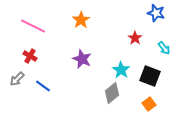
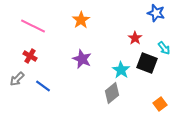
black square: moved 3 px left, 13 px up
orange square: moved 11 px right
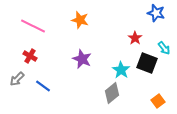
orange star: moved 1 px left; rotated 24 degrees counterclockwise
orange square: moved 2 px left, 3 px up
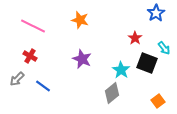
blue star: rotated 24 degrees clockwise
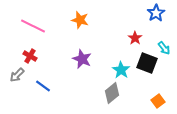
gray arrow: moved 4 px up
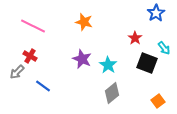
orange star: moved 4 px right, 2 px down
cyan star: moved 13 px left, 5 px up
gray arrow: moved 3 px up
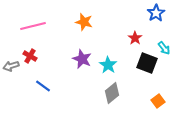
pink line: rotated 40 degrees counterclockwise
gray arrow: moved 6 px left, 6 px up; rotated 28 degrees clockwise
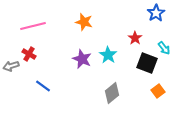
red cross: moved 1 px left, 2 px up
cyan star: moved 10 px up
orange square: moved 10 px up
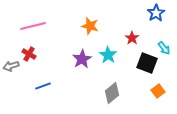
orange star: moved 6 px right, 4 px down
red star: moved 3 px left
purple star: rotated 18 degrees clockwise
blue line: rotated 56 degrees counterclockwise
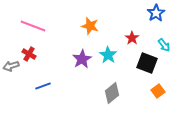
pink line: rotated 35 degrees clockwise
cyan arrow: moved 3 px up
